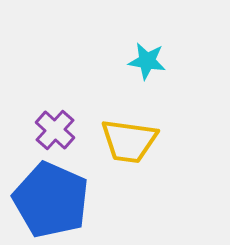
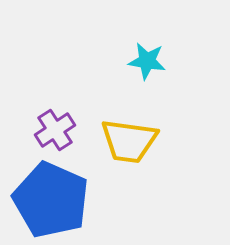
purple cross: rotated 15 degrees clockwise
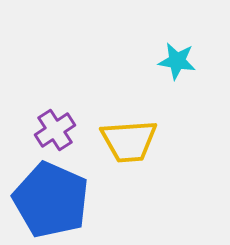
cyan star: moved 30 px right
yellow trapezoid: rotated 12 degrees counterclockwise
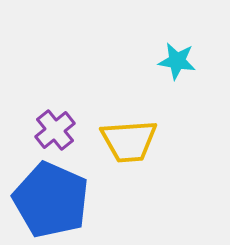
purple cross: rotated 6 degrees counterclockwise
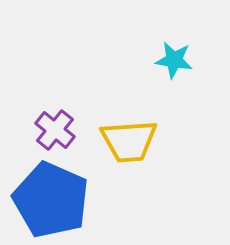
cyan star: moved 3 px left, 1 px up
purple cross: rotated 12 degrees counterclockwise
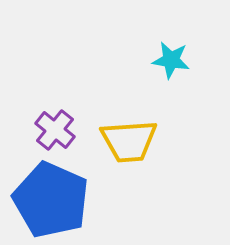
cyan star: moved 3 px left
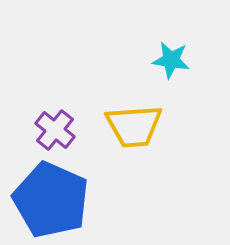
yellow trapezoid: moved 5 px right, 15 px up
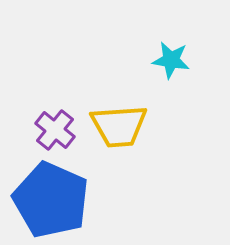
yellow trapezoid: moved 15 px left
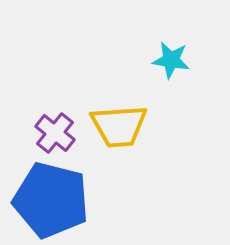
purple cross: moved 3 px down
blue pentagon: rotated 10 degrees counterclockwise
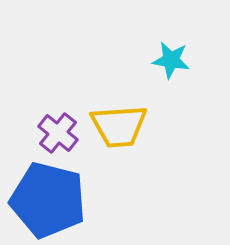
purple cross: moved 3 px right
blue pentagon: moved 3 px left
